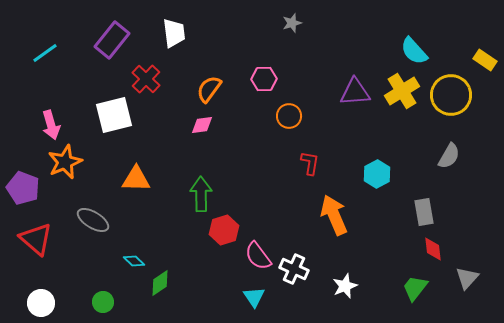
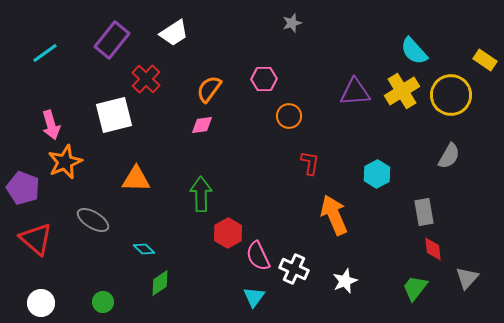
white trapezoid: rotated 64 degrees clockwise
red hexagon: moved 4 px right, 3 px down; rotated 12 degrees counterclockwise
pink semicircle: rotated 12 degrees clockwise
cyan diamond: moved 10 px right, 12 px up
white star: moved 5 px up
cyan triangle: rotated 10 degrees clockwise
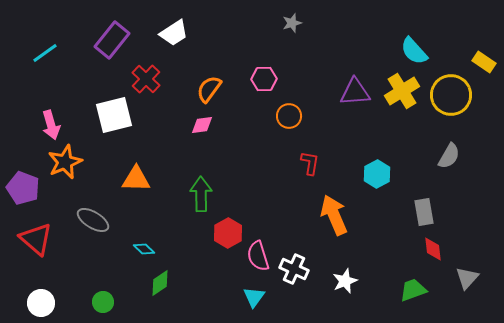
yellow rectangle: moved 1 px left, 2 px down
pink semicircle: rotated 8 degrees clockwise
green trapezoid: moved 2 px left, 2 px down; rotated 32 degrees clockwise
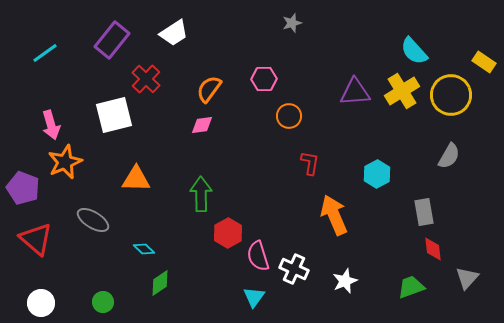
green trapezoid: moved 2 px left, 3 px up
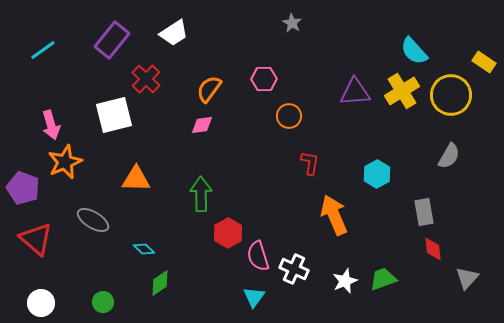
gray star: rotated 24 degrees counterclockwise
cyan line: moved 2 px left, 3 px up
green trapezoid: moved 28 px left, 8 px up
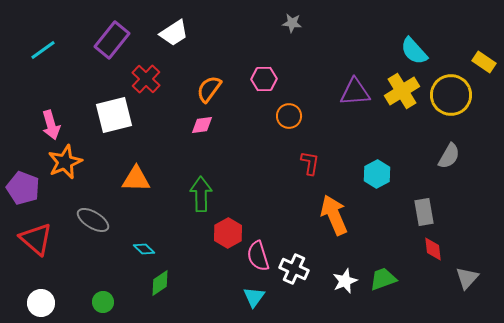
gray star: rotated 24 degrees counterclockwise
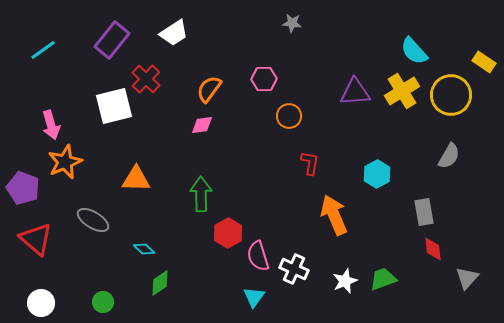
white square: moved 9 px up
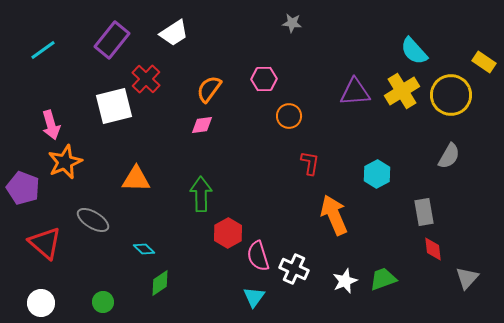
red triangle: moved 9 px right, 4 px down
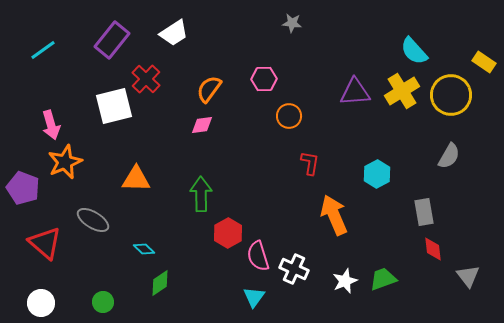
gray triangle: moved 1 px right, 2 px up; rotated 20 degrees counterclockwise
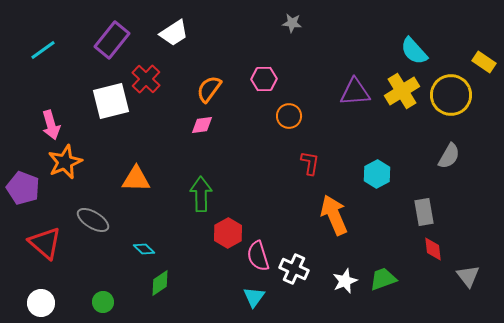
white square: moved 3 px left, 5 px up
